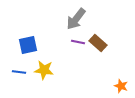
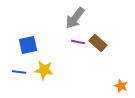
gray arrow: moved 1 px left, 1 px up
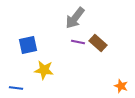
blue line: moved 3 px left, 16 px down
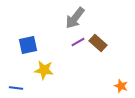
purple line: rotated 40 degrees counterclockwise
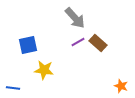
gray arrow: rotated 80 degrees counterclockwise
blue line: moved 3 px left
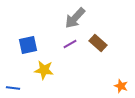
gray arrow: rotated 85 degrees clockwise
purple line: moved 8 px left, 2 px down
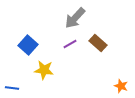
blue square: rotated 36 degrees counterclockwise
blue line: moved 1 px left
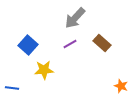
brown rectangle: moved 4 px right
yellow star: rotated 12 degrees counterclockwise
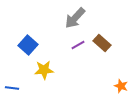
purple line: moved 8 px right, 1 px down
